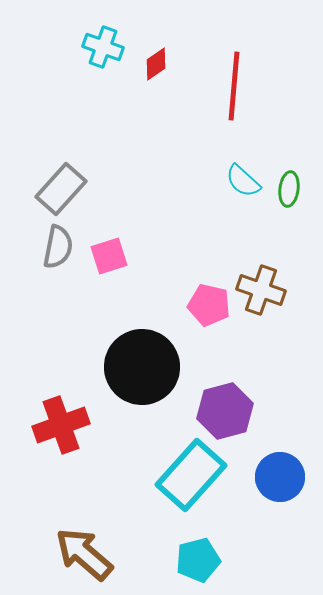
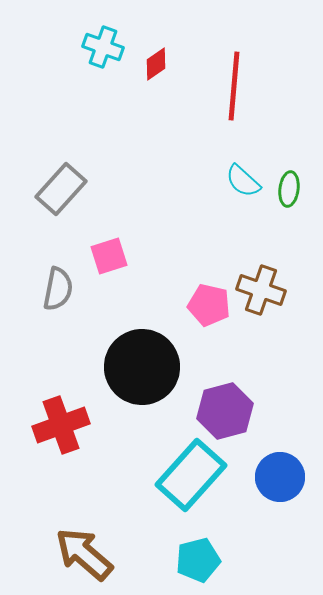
gray semicircle: moved 42 px down
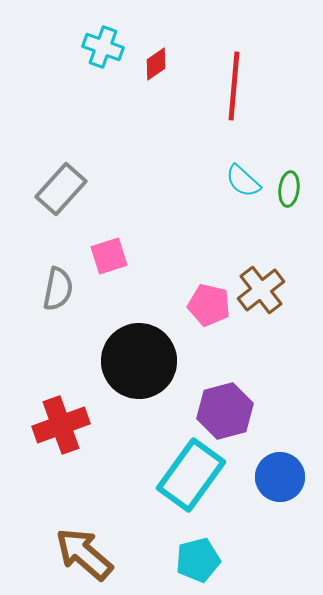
brown cross: rotated 33 degrees clockwise
black circle: moved 3 px left, 6 px up
cyan rectangle: rotated 6 degrees counterclockwise
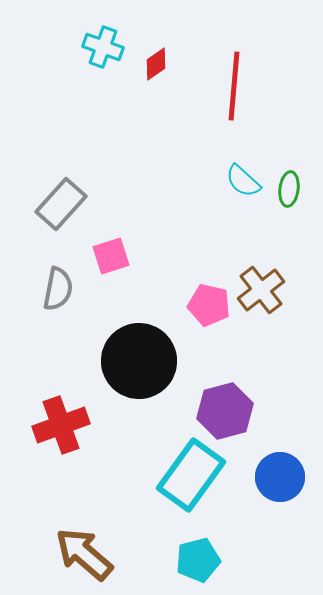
gray rectangle: moved 15 px down
pink square: moved 2 px right
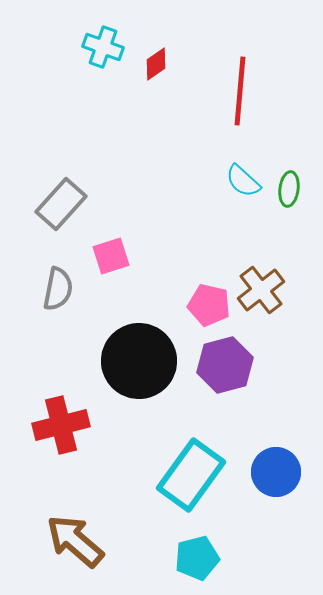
red line: moved 6 px right, 5 px down
purple hexagon: moved 46 px up
red cross: rotated 6 degrees clockwise
blue circle: moved 4 px left, 5 px up
brown arrow: moved 9 px left, 13 px up
cyan pentagon: moved 1 px left, 2 px up
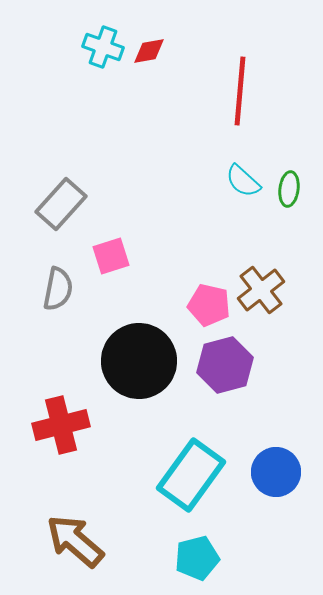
red diamond: moved 7 px left, 13 px up; rotated 24 degrees clockwise
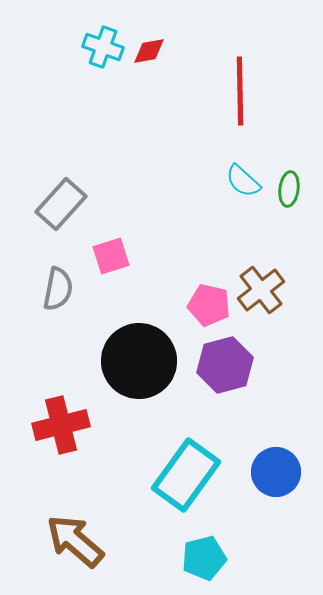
red line: rotated 6 degrees counterclockwise
cyan rectangle: moved 5 px left
cyan pentagon: moved 7 px right
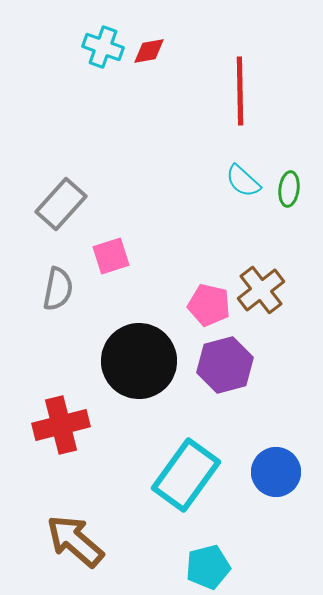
cyan pentagon: moved 4 px right, 9 px down
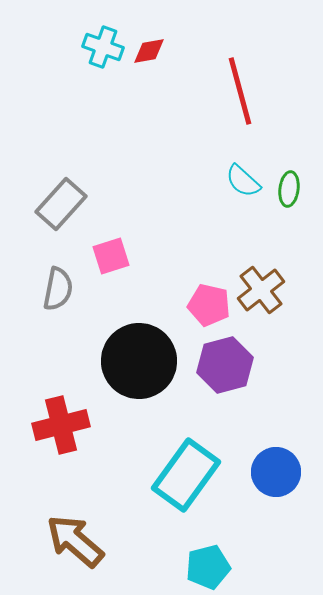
red line: rotated 14 degrees counterclockwise
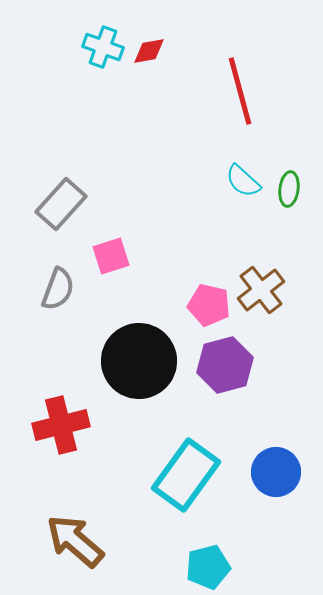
gray semicircle: rotated 9 degrees clockwise
